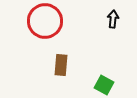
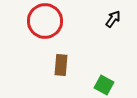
black arrow: rotated 30 degrees clockwise
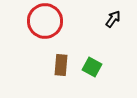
green square: moved 12 px left, 18 px up
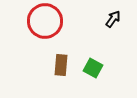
green square: moved 1 px right, 1 px down
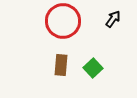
red circle: moved 18 px right
green square: rotated 18 degrees clockwise
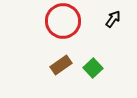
brown rectangle: rotated 50 degrees clockwise
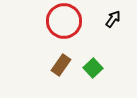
red circle: moved 1 px right
brown rectangle: rotated 20 degrees counterclockwise
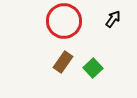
brown rectangle: moved 2 px right, 3 px up
